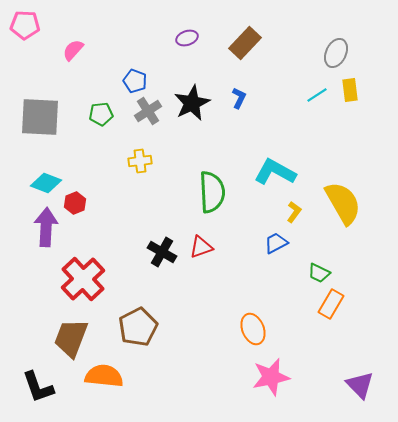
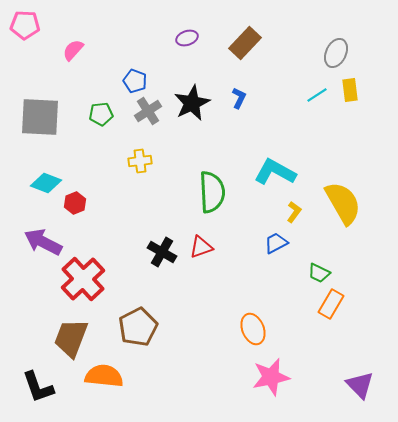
purple arrow: moved 3 px left, 15 px down; rotated 66 degrees counterclockwise
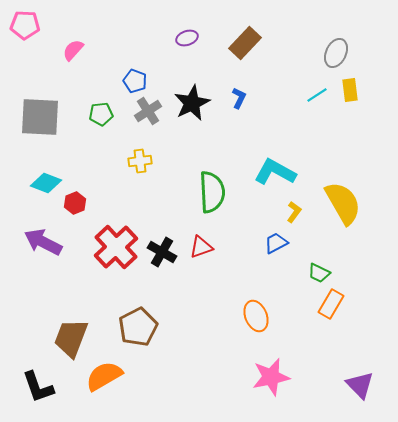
red cross: moved 33 px right, 32 px up
orange ellipse: moved 3 px right, 13 px up
orange semicircle: rotated 36 degrees counterclockwise
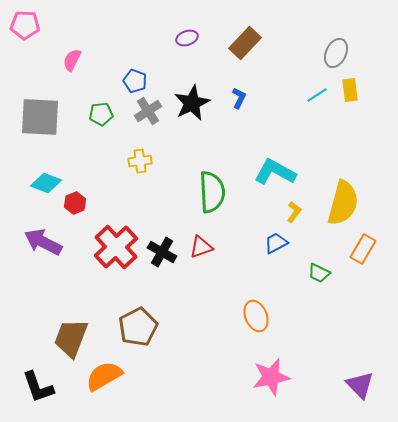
pink semicircle: moved 1 px left, 10 px down; rotated 15 degrees counterclockwise
yellow semicircle: rotated 45 degrees clockwise
orange rectangle: moved 32 px right, 55 px up
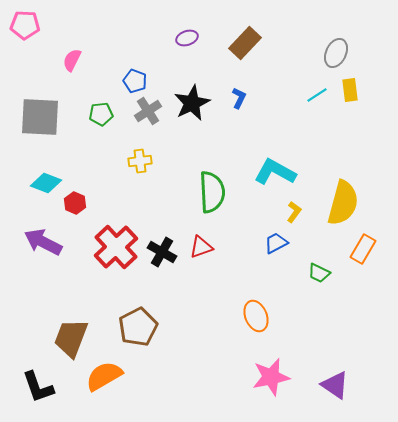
red hexagon: rotated 15 degrees counterclockwise
purple triangle: moved 25 px left; rotated 12 degrees counterclockwise
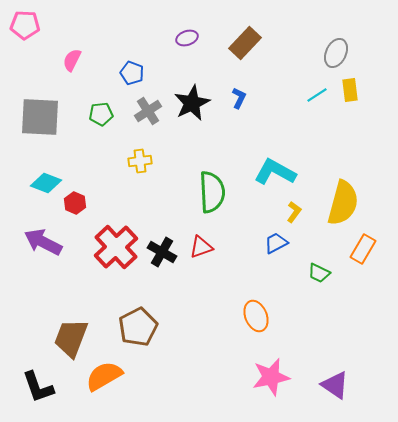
blue pentagon: moved 3 px left, 8 px up
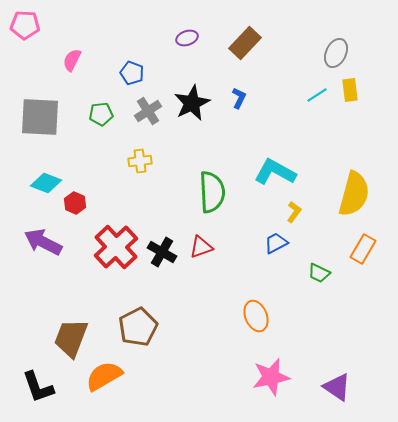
yellow semicircle: moved 11 px right, 9 px up
purple triangle: moved 2 px right, 2 px down
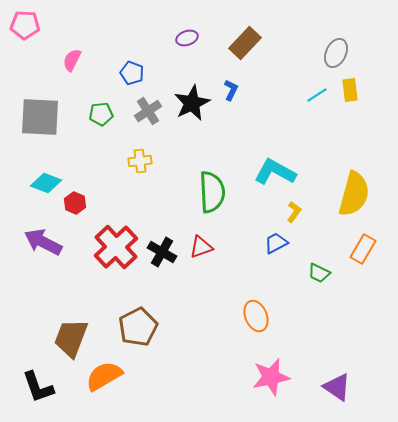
blue L-shape: moved 8 px left, 8 px up
